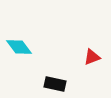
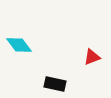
cyan diamond: moved 2 px up
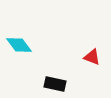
red triangle: rotated 42 degrees clockwise
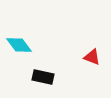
black rectangle: moved 12 px left, 7 px up
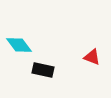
black rectangle: moved 7 px up
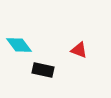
red triangle: moved 13 px left, 7 px up
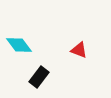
black rectangle: moved 4 px left, 7 px down; rotated 65 degrees counterclockwise
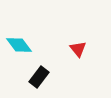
red triangle: moved 1 px left, 1 px up; rotated 30 degrees clockwise
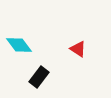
red triangle: rotated 18 degrees counterclockwise
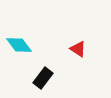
black rectangle: moved 4 px right, 1 px down
